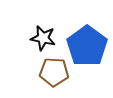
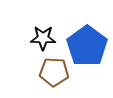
black star: rotated 10 degrees counterclockwise
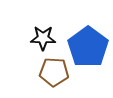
blue pentagon: moved 1 px right, 1 px down
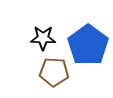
blue pentagon: moved 2 px up
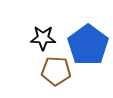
brown pentagon: moved 2 px right, 1 px up
